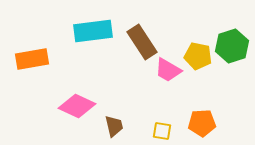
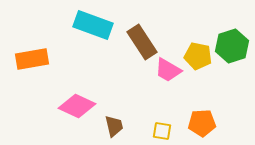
cyan rectangle: moved 6 px up; rotated 27 degrees clockwise
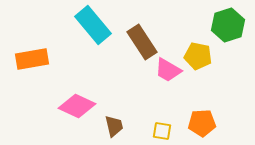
cyan rectangle: rotated 30 degrees clockwise
green hexagon: moved 4 px left, 21 px up
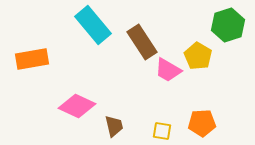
yellow pentagon: rotated 20 degrees clockwise
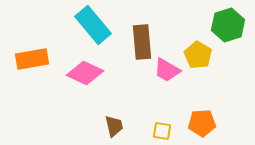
brown rectangle: rotated 28 degrees clockwise
yellow pentagon: moved 1 px up
pink trapezoid: moved 1 px left
pink diamond: moved 8 px right, 33 px up
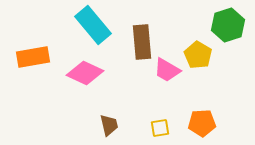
orange rectangle: moved 1 px right, 2 px up
brown trapezoid: moved 5 px left, 1 px up
yellow square: moved 2 px left, 3 px up; rotated 18 degrees counterclockwise
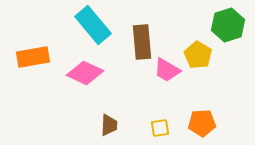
brown trapezoid: rotated 15 degrees clockwise
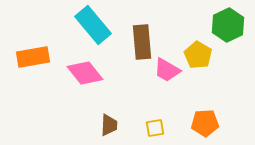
green hexagon: rotated 8 degrees counterclockwise
pink diamond: rotated 27 degrees clockwise
orange pentagon: moved 3 px right
yellow square: moved 5 px left
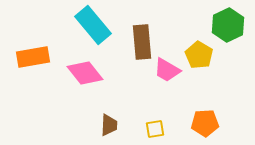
yellow pentagon: moved 1 px right
yellow square: moved 1 px down
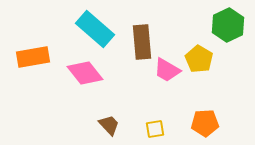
cyan rectangle: moved 2 px right, 4 px down; rotated 9 degrees counterclockwise
yellow pentagon: moved 4 px down
brown trapezoid: rotated 45 degrees counterclockwise
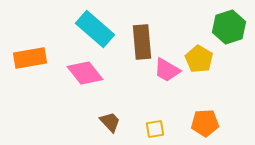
green hexagon: moved 1 px right, 2 px down; rotated 8 degrees clockwise
orange rectangle: moved 3 px left, 1 px down
brown trapezoid: moved 1 px right, 3 px up
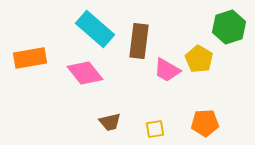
brown rectangle: moved 3 px left, 1 px up; rotated 12 degrees clockwise
brown trapezoid: rotated 120 degrees clockwise
